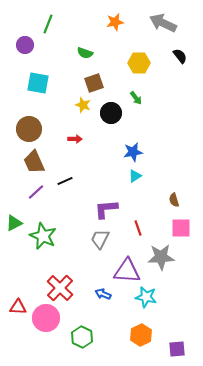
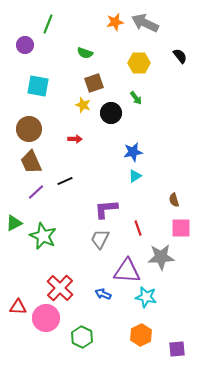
gray arrow: moved 18 px left
cyan square: moved 3 px down
brown trapezoid: moved 3 px left
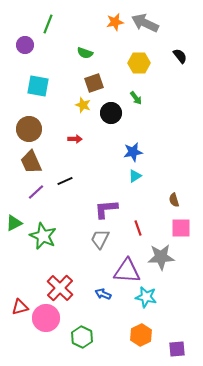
red triangle: moved 2 px right; rotated 18 degrees counterclockwise
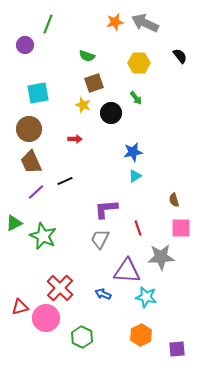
green semicircle: moved 2 px right, 3 px down
cyan square: moved 7 px down; rotated 20 degrees counterclockwise
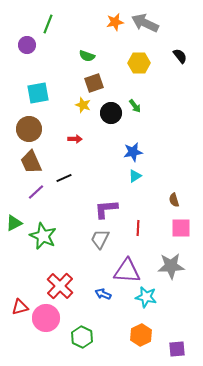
purple circle: moved 2 px right
green arrow: moved 1 px left, 8 px down
black line: moved 1 px left, 3 px up
red line: rotated 21 degrees clockwise
gray star: moved 10 px right, 9 px down
red cross: moved 2 px up
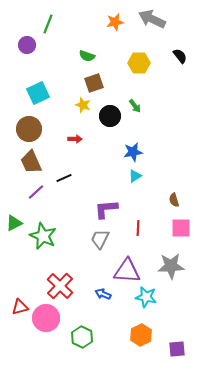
gray arrow: moved 7 px right, 4 px up
cyan square: rotated 15 degrees counterclockwise
black circle: moved 1 px left, 3 px down
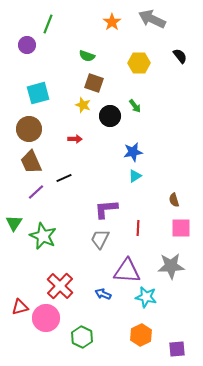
orange star: moved 3 px left; rotated 24 degrees counterclockwise
brown square: rotated 36 degrees clockwise
cyan square: rotated 10 degrees clockwise
green triangle: rotated 30 degrees counterclockwise
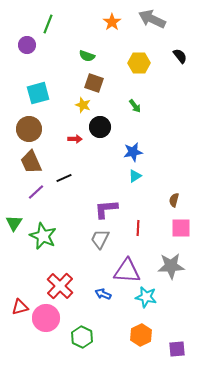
black circle: moved 10 px left, 11 px down
brown semicircle: rotated 32 degrees clockwise
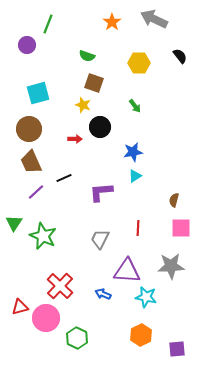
gray arrow: moved 2 px right
purple L-shape: moved 5 px left, 17 px up
green hexagon: moved 5 px left, 1 px down
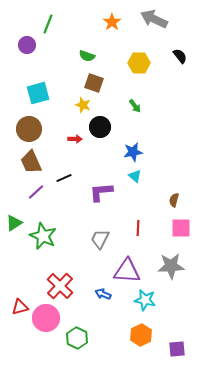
cyan triangle: rotated 48 degrees counterclockwise
green triangle: rotated 24 degrees clockwise
cyan star: moved 1 px left, 3 px down
